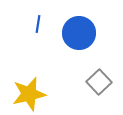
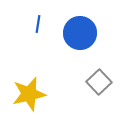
blue circle: moved 1 px right
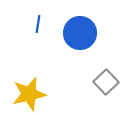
gray square: moved 7 px right
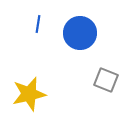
gray square: moved 2 px up; rotated 25 degrees counterclockwise
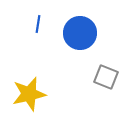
gray square: moved 3 px up
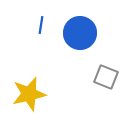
blue line: moved 3 px right, 1 px down
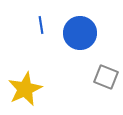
blue line: rotated 18 degrees counterclockwise
yellow star: moved 4 px left, 5 px up; rotated 12 degrees counterclockwise
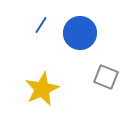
blue line: rotated 42 degrees clockwise
yellow star: moved 17 px right
